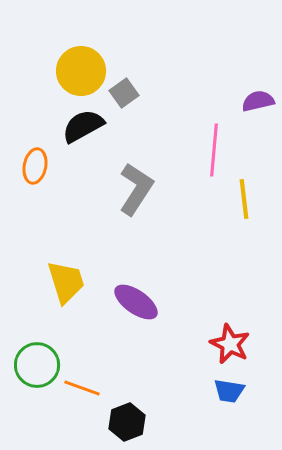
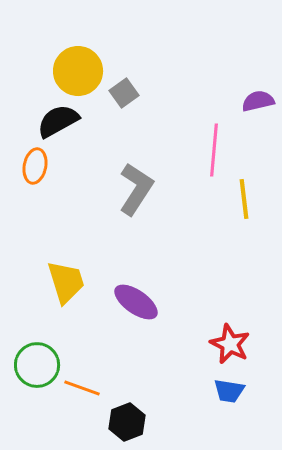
yellow circle: moved 3 px left
black semicircle: moved 25 px left, 5 px up
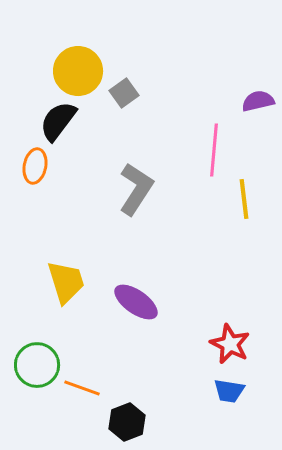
black semicircle: rotated 24 degrees counterclockwise
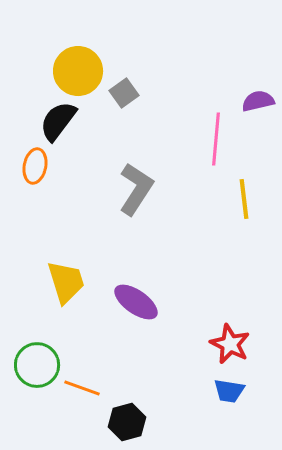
pink line: moved 2 px right, 11 px up
black hexagon: rotated 6 degrees clockwise
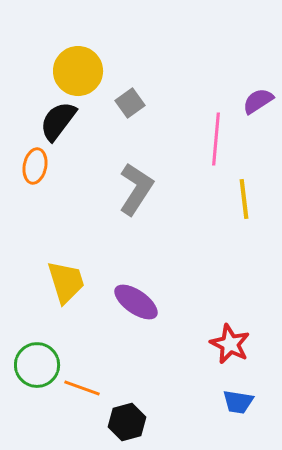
gray square: moved 6 px right, 10 px down
purple semicircle: rotated 20 degrees counterclockwise
blue trapezoid: moved 9 px right, 11 px down
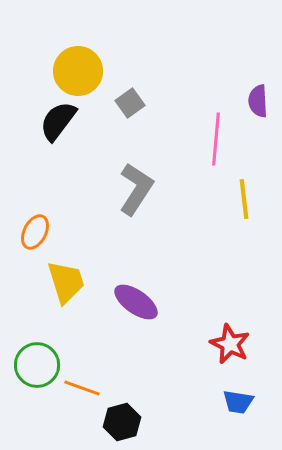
purple semicircle: rotated 60 degrees counterclockwise
orange ellipse: moved 66 px down; rotated 16 degrees clockwise
black hexagon: moved 5 px left
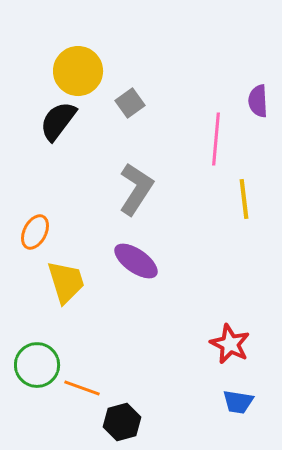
purple ellipse: moved 41 px up
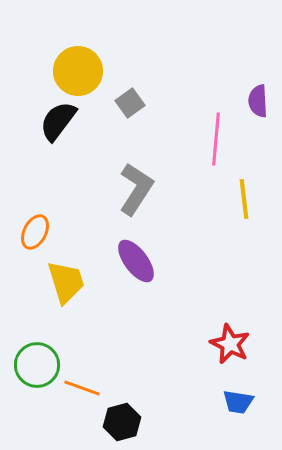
purple ellipse: rotated 18 degrees clockwise
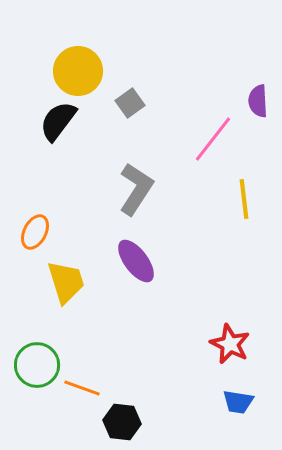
pink line: moved 3 px left; rotated 33 degrees clockwise
black hexagon: rotated 21 degrees clockwise
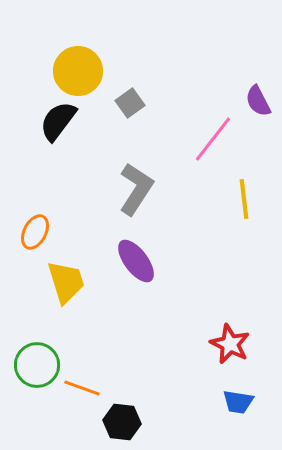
purple semicircle: rotated 24 degrees counterclockwise
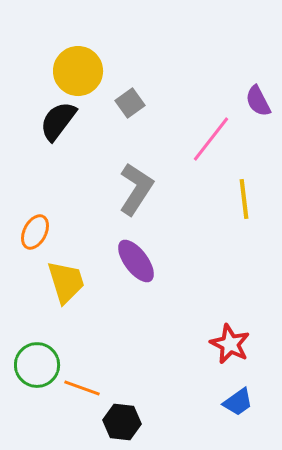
pink line: moved 2 px left
blue trapezoid: rotated 44 degrees counterclockwise
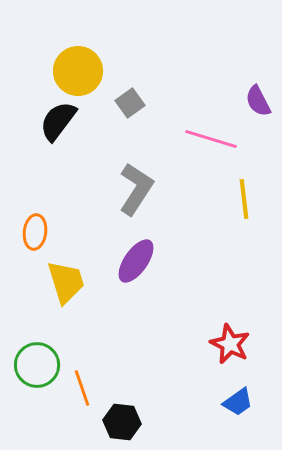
pink line: rotated 69 degrees clockwise
orange ellipse: rotated 20 degrees counterclockwise
purple ellipse: rotated 72 degrees clockwise
orange line: rotated 51 degrees clockwise
